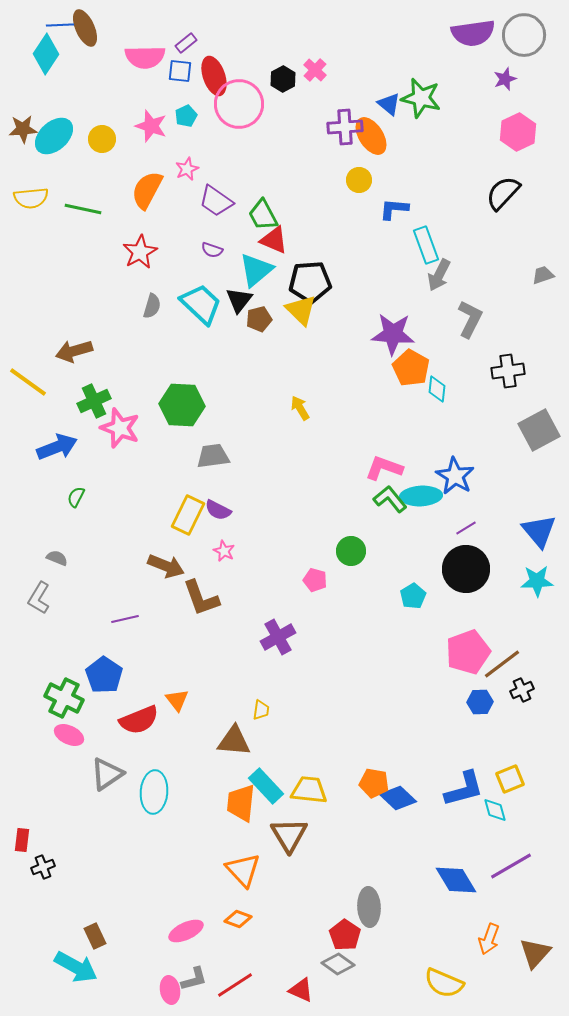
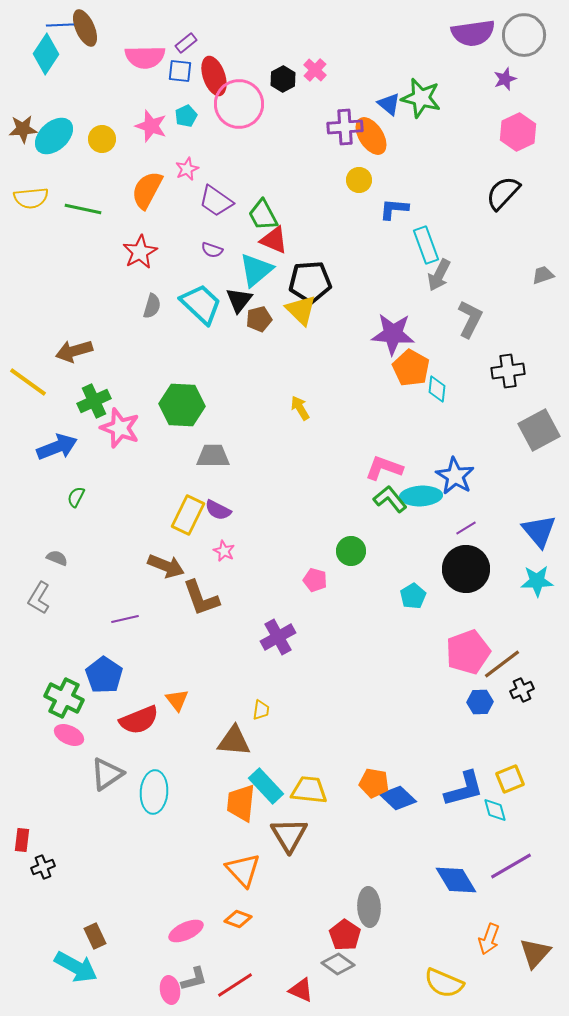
gray trapezoid at (213, 456): rotated 8 degrees clockwise
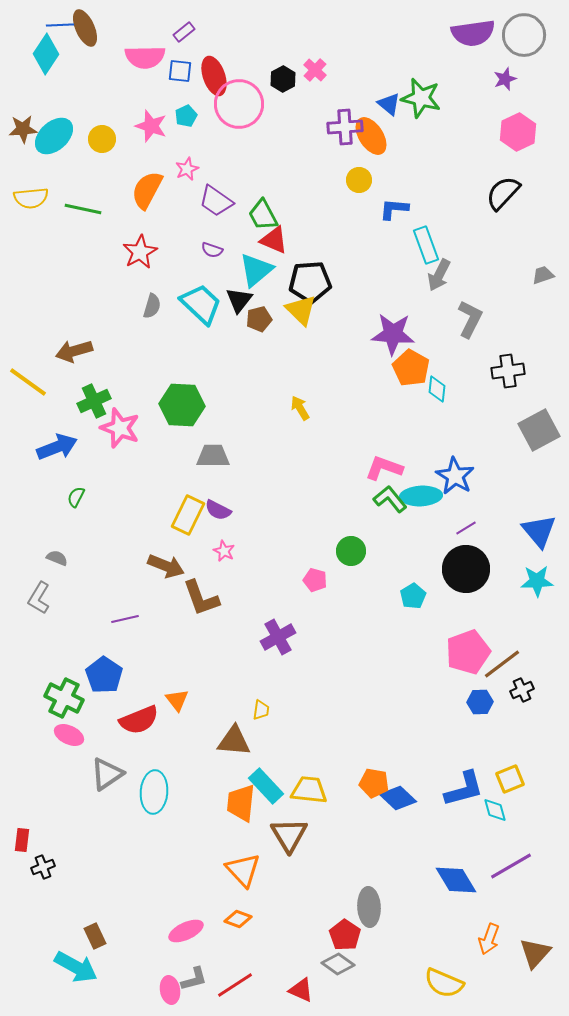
purple rectangle at (186, 43): moved 2 px left, 11 px up
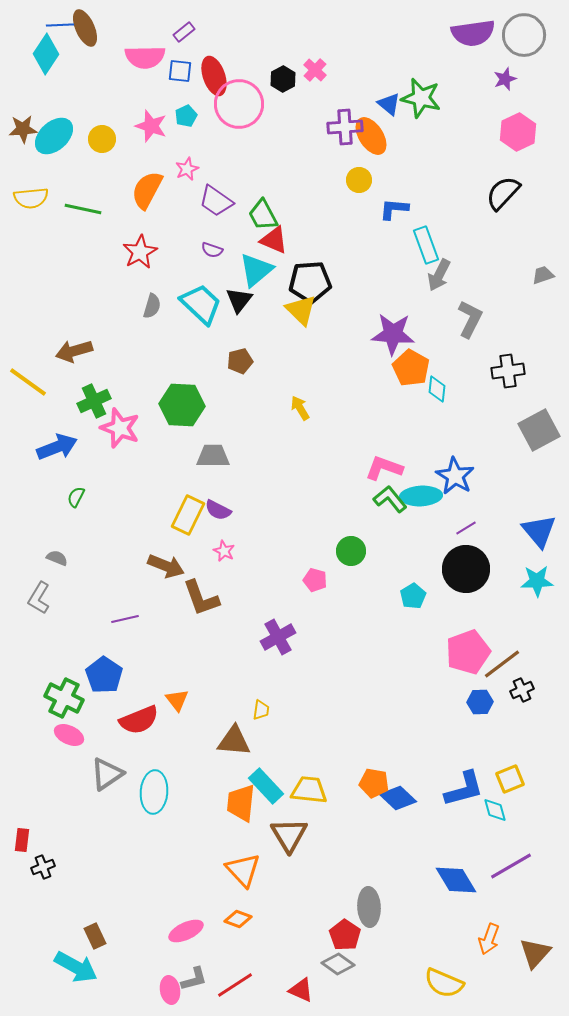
brown pentagon at (259, 319): moved 19 px left, 42 px down
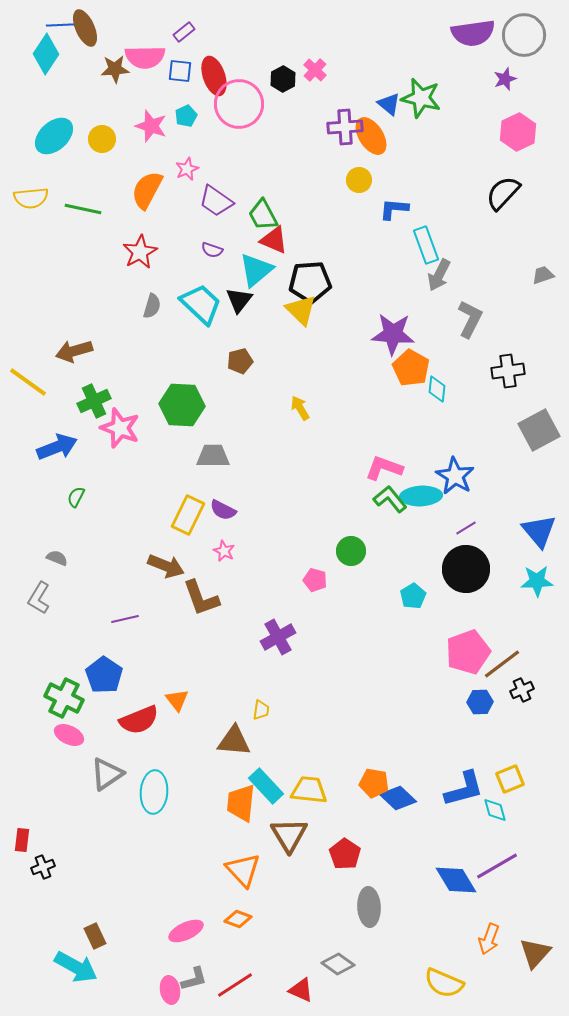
brown star at (23, 129): moved 92 px right, 60 px up
purple semicircle at (218, 510): moved 5 px right
purple line at (511, 866): moved 14 px left
red pentagon at (345, 935): moved 81 px up
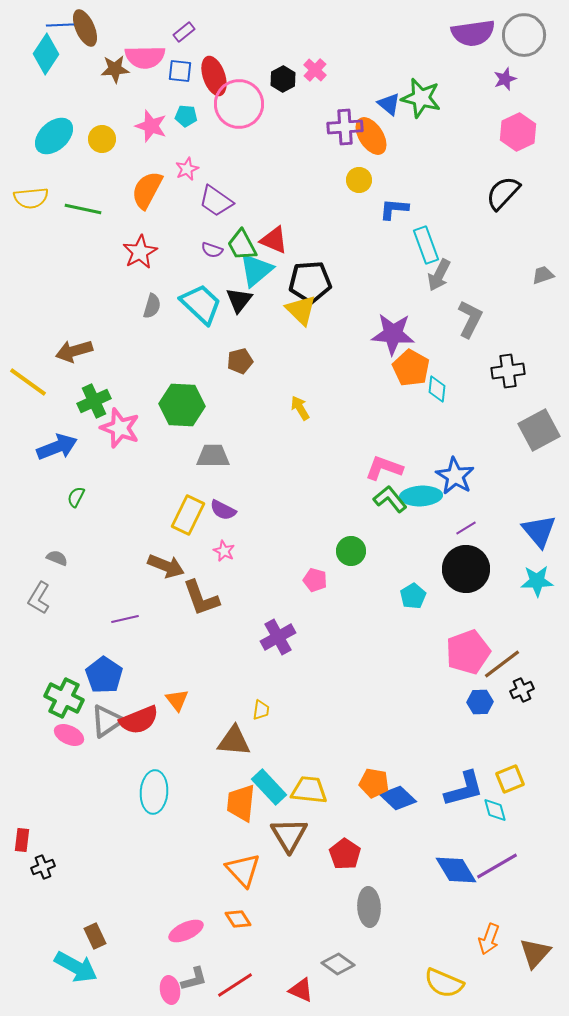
cyan pentagon at (186, 116): rotated 30 degrees clockwise
green trapezoid at (263, 215): moved 21 px left, 30 px down
gray triangle at (107, 774): moved 53 px up
cyan rectangle at (266, 786): moved 3 px right, 1 px down
blue diamond at (456, 880): moved 10 px up
orange diamond at (238, 919): rotated 36 degrees clockwise
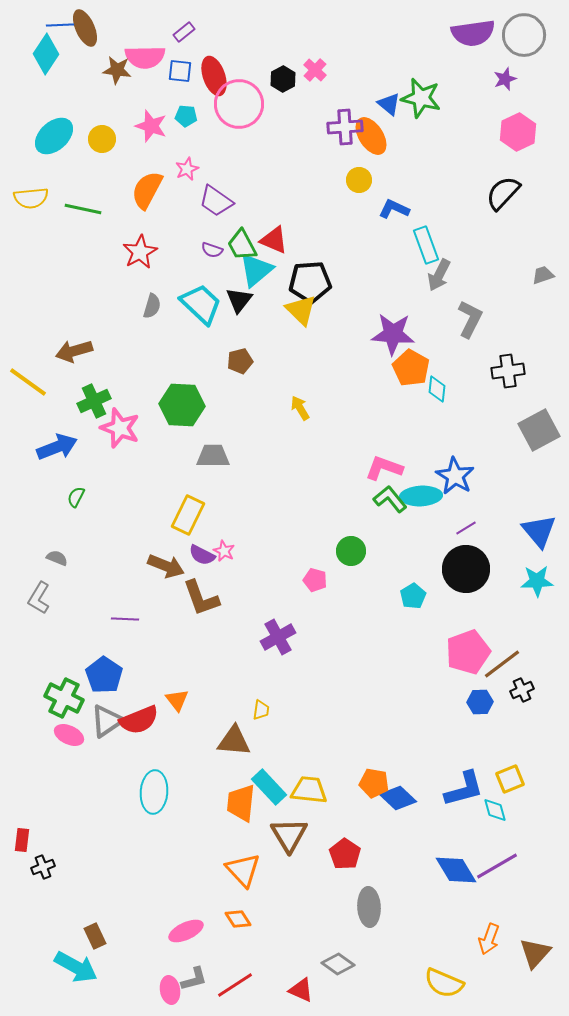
brown star at (115, 69): moved 2 px right, 1 px down; rotated 12 degrees clockwise
blue L-shape at (394, 209): rotated 20 degrees clockwise
purple semicircle at (223, 510): moved 21 px left, 45 px down
purple line at (125, 619): rotated 16 degrees clockwise
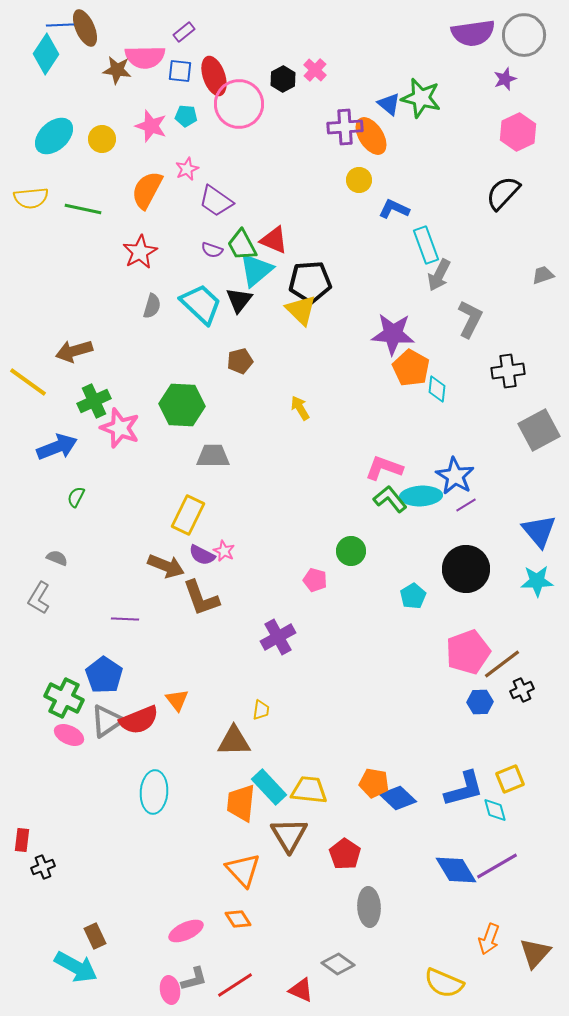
purple line at (466, 528): moved 23 px up
brown triangle at (234, 741): rotated 6 degrees counterclockwise
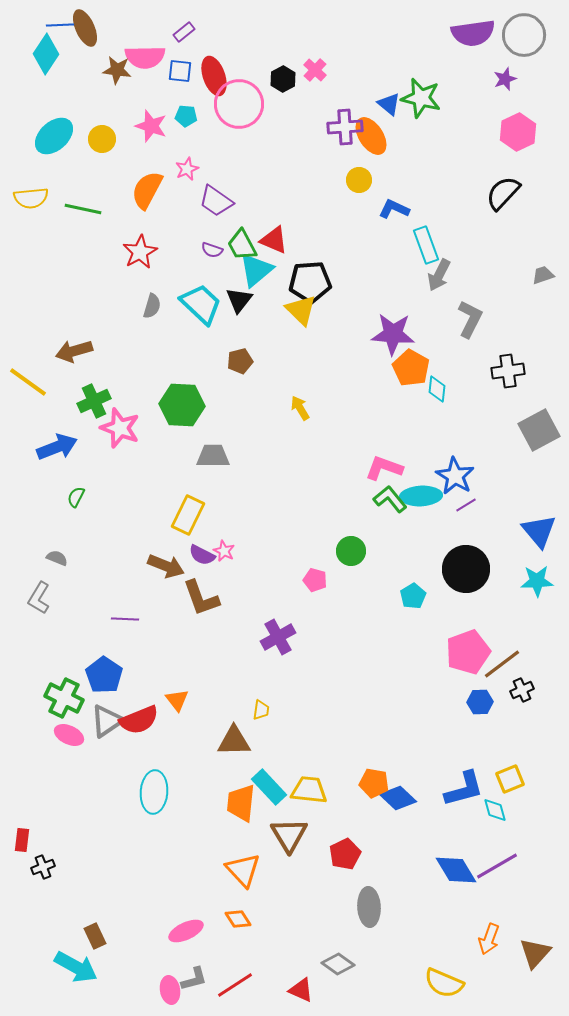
red pentagon at (345, 854): rotated 12 degrees clockwise
